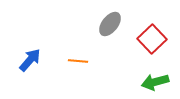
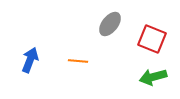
red square: rotated 24 degrees counterclockwise
blue arrow: rotated 20 degrees counterclockwise
green arrow: moved 2 px left, 5 px up
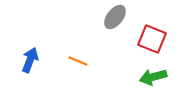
gray ellipse: moved 5 px right, 7 px up
orange line: rotated 18 degrees clockwise
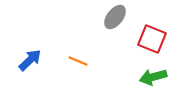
blue arrow: rotated 25 degrees clockwise
